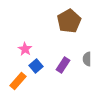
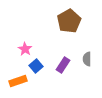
orange rectangle: rotated 30 degrees clockwise
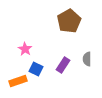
blue square: moved 3 px down; rotated 24 degrees counterclockwise
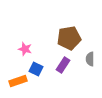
brown pentagon: moved 17 px down; rotated 20 degrees clockwise
pink star: rotated 16 degrees counterclockwise
gray semicircle: moved 3 px right
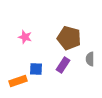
brown pentagon: rotated 25 degrees clockwise
pink star: moved 12 px up
blue square: rotated 24 degrees counterclockwise
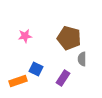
pink star: moved 1 px up; rotated 24 degrees counterclockwise
gray semicircle: moved 8 px left
purple rectangle: moved 13 px down
blue square: rotated 24 degrees clockwise
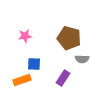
gray semicircle: rotated 88 degrees counterclockwise
blue square: moved 2 px left, 5 px up; rotated 24 degrees counterclockwise
orange rectangle: moved 4 px right, 1 px up
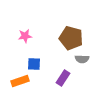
brown pentagon: moved 2 px right
orange rectangle: moved 2 px left, 1 px down
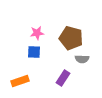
pink star: moved 12 px right, 3 px up
blue square: moved 12 px up
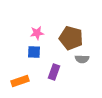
purple rectangle: moved 9 px left, 6 px up; rotated 14 degrees counterclockwise
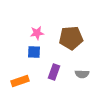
brown pentagon: rotated 20 degrees counterclockwise
gray semicircle: moved 15 px down
